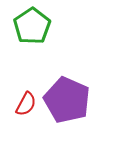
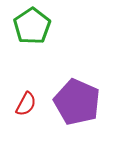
purple pentagon: moved 10 px right, 2 px down
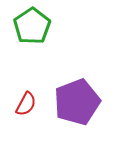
purple pentagon: rotated 27 degrees clockwise
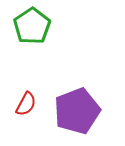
purple pentagon: moved 9 px down
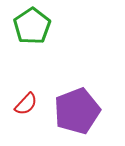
red semicircle: rotated 15 degrees clockwise
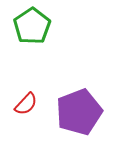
purple pentagon: moved 2 px right, 1 px down
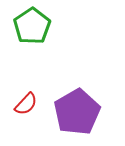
purple pentagon: moved 2 px left; rotated 9 degrees counterclockwise
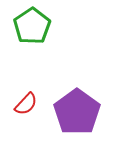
purple pentagon: rotated 6 degrees counterclockwise
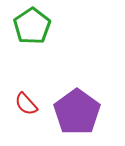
red semicircle: rotated 95 degrees clockwise
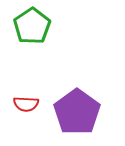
red semicircle: rotated 45 degrees counterclockwise
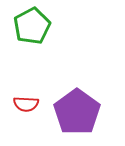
green pentagon: rotated 6 degrees clockwise
